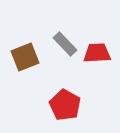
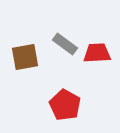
gray rectangle: rotated 10 degrees counterclockwise
brown square: rotated 12 degrees clockwise
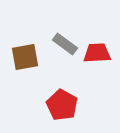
red pentagon: moved 3 px left
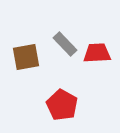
gray rectangle: rotated 10 degrees clockwise
brown square: moved 1 px right
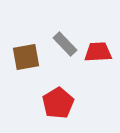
red trapezoid: moved 1 px right, 1 px up
red pentagon: moved 4 px left, 2 px up; rotated 12 degrees clockwise
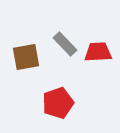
red pentagon: rotated 12 degrees clockwise
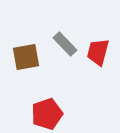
red trapezoid: rotated 72 degrees counterclockwise
red pentagon: moved 11 px left, 11 px down
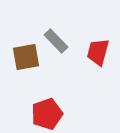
gray rectangle: moved 9 px left, 3 px up
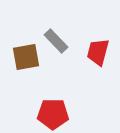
red pentagon: moved 6 px right; rotated 20 degrees clockwise
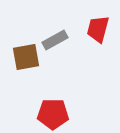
gray rectangle: moved 1 px left, 1 px up; rotated 75 degrees counterclockwise
red trapezoid: moved 23 px up
